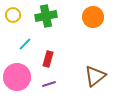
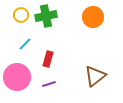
yellow circle: moved 8 px right
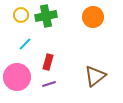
red rectangle: moved 3 px down
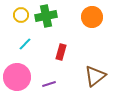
orange circle: moved 1 px left
red rectangle: moved 13 px right, 10 px up
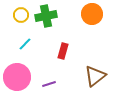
orange circle: moved 3 px up
red rectangle: moved 2 px right, 1 px up
